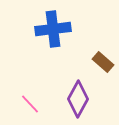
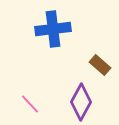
brown rectangle: moved 3 px left, 3 px down
purple diamond: moved 3 px right, 3 px down
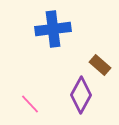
purple diamond: moved 7 px up
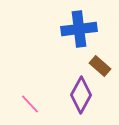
blue cross: moved 26 px right
brown rectangle: moved 1 px down
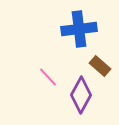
pink line: moved 18 px right, 27 px up
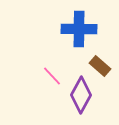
blue cross: rotated 8 degrees clockwise
pink line: moved 4 px right, 1 px up
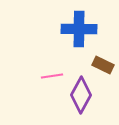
brown rectangle: moved 3 px right, 1 px up; rotated 15 degrees counterclockwise
pink line: rotated 55 degrees counterclockwise
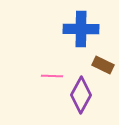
blue cross: moved 2 px right
pink line: rotated 10 degrees clockwise
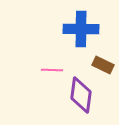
pink line: moved 6 px up
purple diamond: rotated 21 degrees counterclockwise
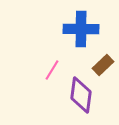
brown rectangle: rotated 70 degrees counterclockwise
pink line: rotated 60 degrees counterclockwise
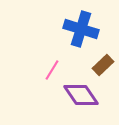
blue cross: rotated 16 degrees clockwise
purple diamond: rotated 42 degrees counterclockwise
